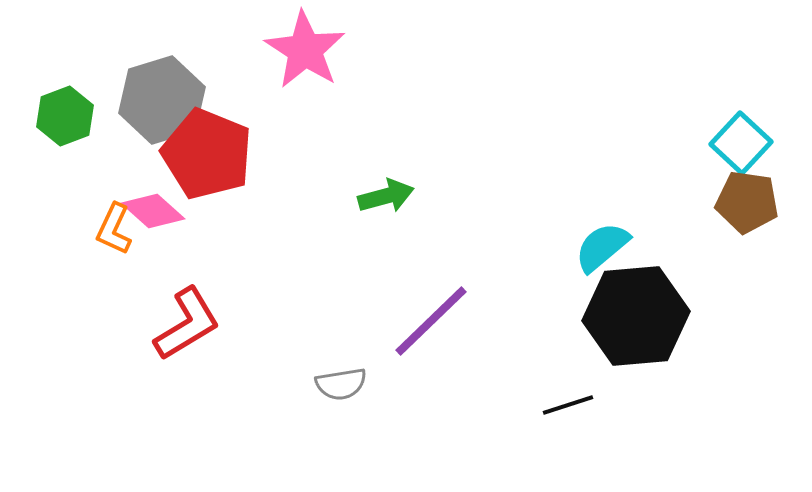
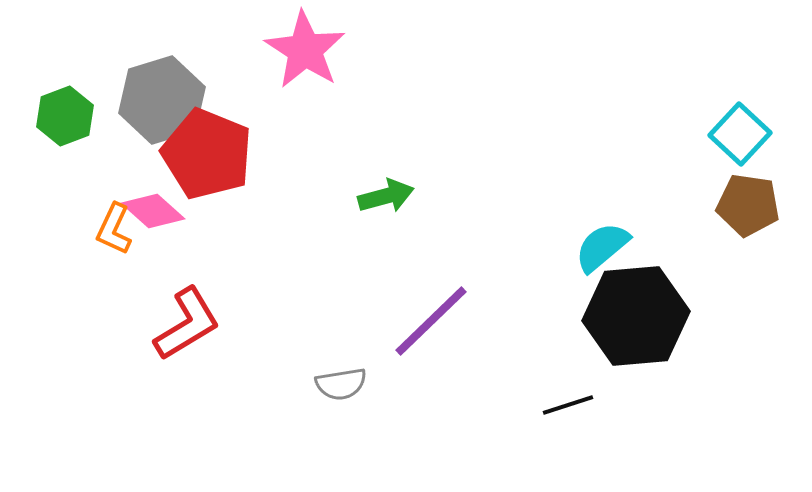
cyan square: moved 1 px left, 9 px up
brown pentagon: moved 1 px right, 3 px down
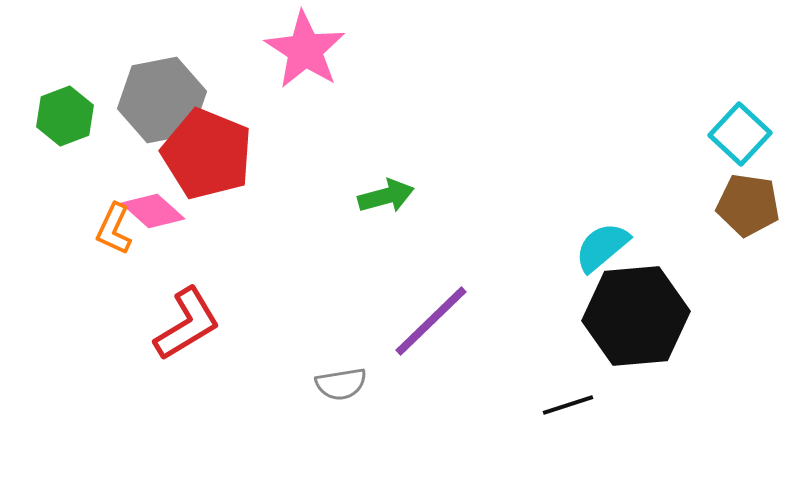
gray hexagon: rotated 6 degrees clockwise
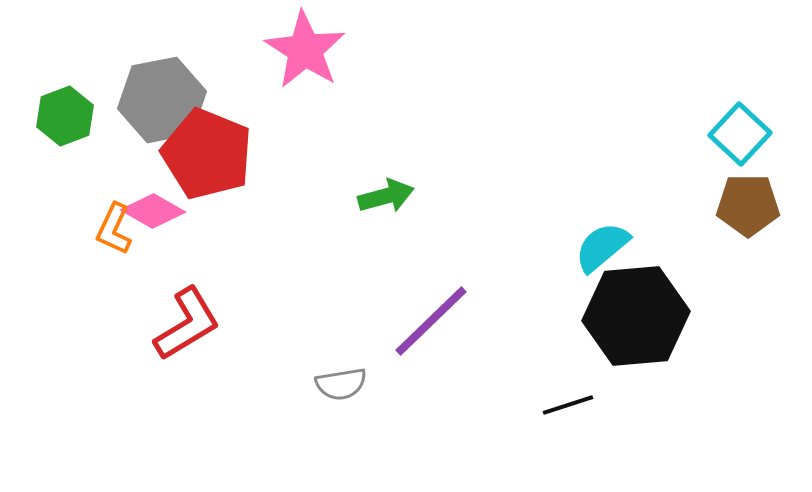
brown pentagon: rotated 8 degrees counterclockwise
pink diamond: rotated 12 degrees counterclockwise
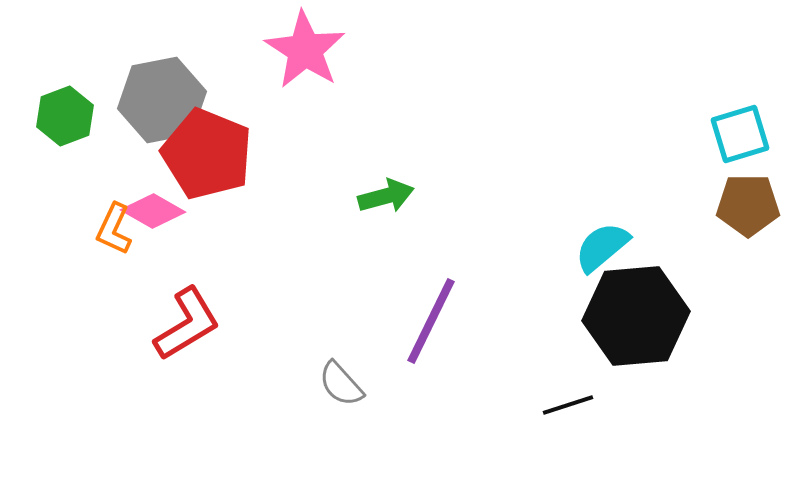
cyan square: rotated 30 degrees clockwise
purple line: rotated 20 degrees counterclockwise
gray semicircle: rotated 57 degrees clockwise
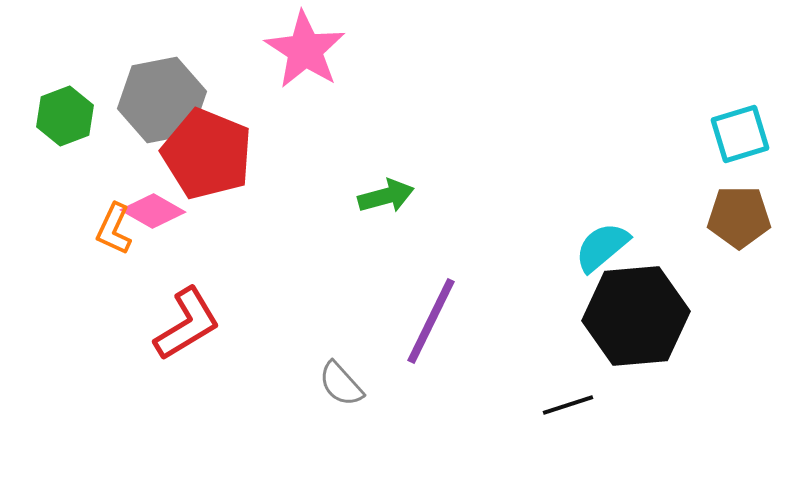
brown pentagon: moved 9 px left, 12 px down
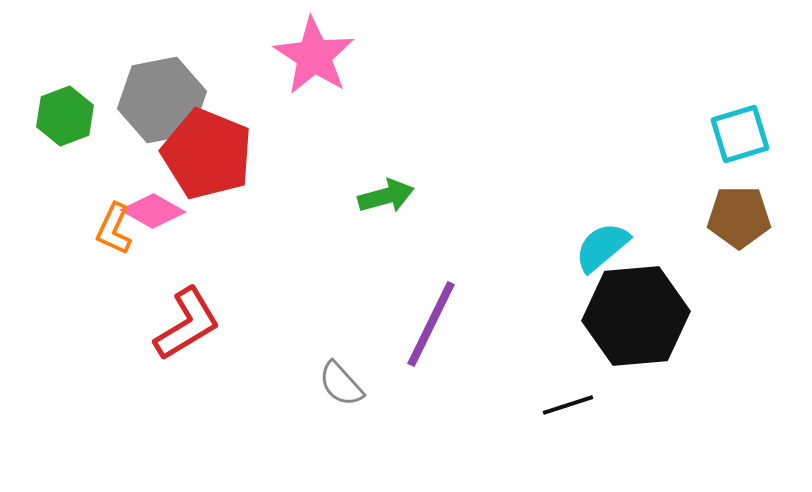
pink star: moved 9 px right, 6 px down
purple line: moved 3 px down
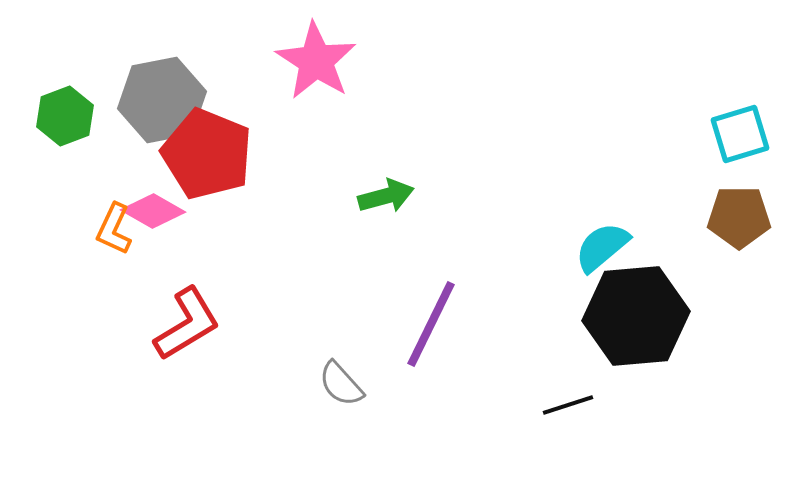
pink star: moved 2 px right, 5 px down
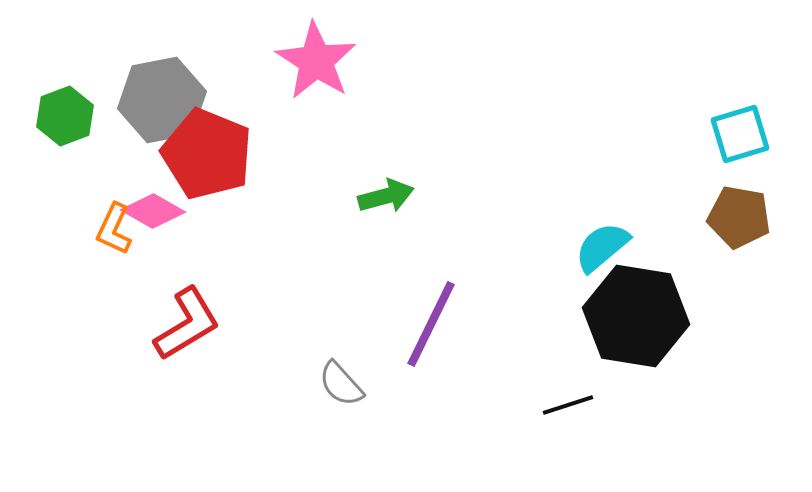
brown pentagon: rotated 10 degrees clockwise
black hexagon: rotated 14 degrees clockwise
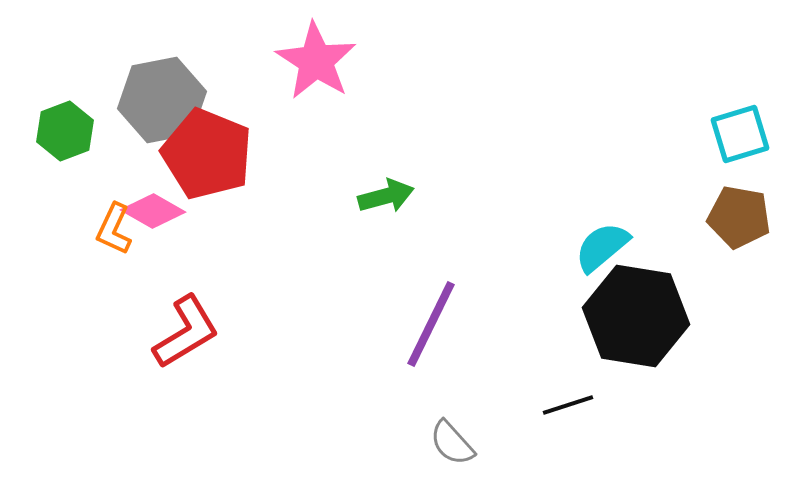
green hexagon: moved 15 px down
red L-shape: moved 1 px left, 8 px down
gray semicircle: moved 111 px right, 59 px down
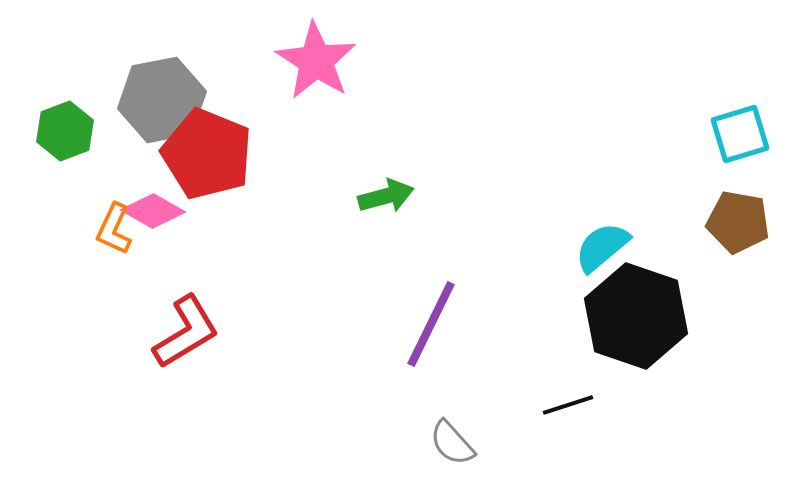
brown pentagon: moved 1 px left, 5 px down
black hexagon: rotated 10 degrees clockwise
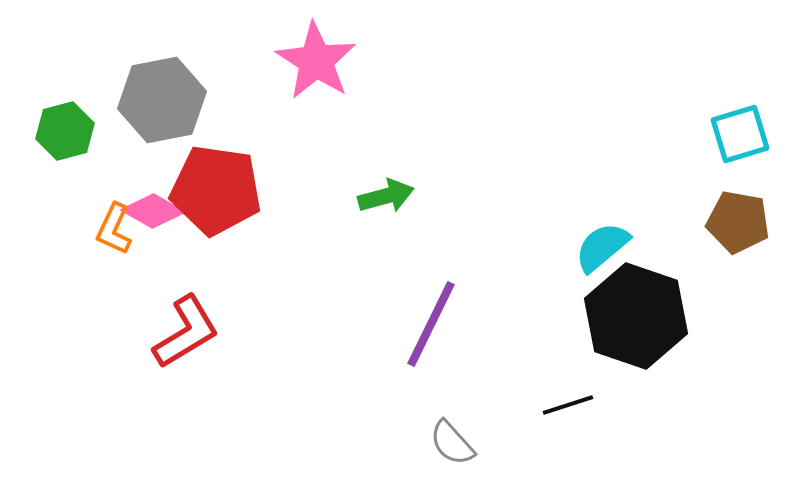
green hexagon: rotated 6 degrees clockwise
red pentagon: moved 9 px right, 36 px down; rotated 14 degrees counterclockwise
